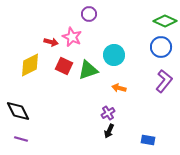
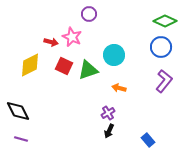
blue rectangle: rotated 40 degrees clockwise
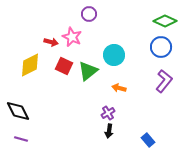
green triangle: moved 1 px down; rotated 20 degrees counterclockwise
black arrow: rotated 16 degrees counterclockwise
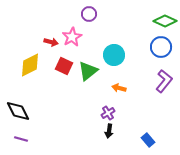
pink star: rotated 18 degrees clockwise
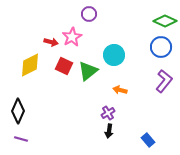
orange arrow: moved 1 px right, 2 px down
black diamond: rotated 50 degrees clockwise
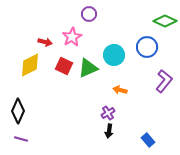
red arrow: moved 6 px left
blue circle: moved 14 px left
green triangle: moved 3 px up; rotated 15 degrees clockwise
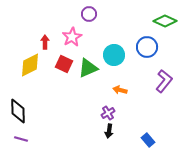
red arrow: rotated 104 degrees counterclockwise
red square: moved 2 px up
black diamond: rotated 25 degrees counterclockwise
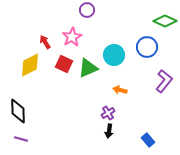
purple circle: moved 2 px left, 4 px up
red arrow: rotated 32 degrees counterclockwise
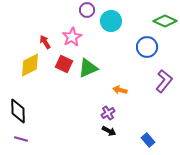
cyan circle: moved 3 px left, 34 px up
black arrow: rotated 72 degrees counterclockwise
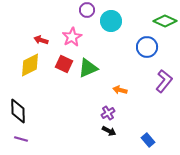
red arrow: moved 4 px left, 2 px up; rotated 40 degrees counterclockwise
